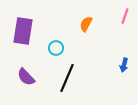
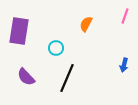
purple rectangle: moved 4 px left
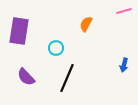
pink line: moved 1 px left, 5 px up; rotated 56 degrees clockwise
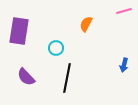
black line: rotated 12 degrees counterclockwise
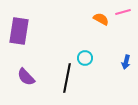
pink line: moved 1 px left, 1 px down
orange semicircle: moved 15 px right, 5 px up; rotated 91 degrees clockwise
cyan circle: moved 29 px right, 10 px down
blue arrow: moved 2 px right, 3 px up
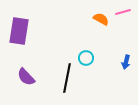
cyan circle: moved 1 px right
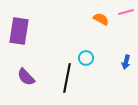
pink line: moved 3 px right
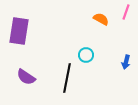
pink line: rotated 56 degrees counterclockwise
cyan circle: moved 3 px up
purple semicircle: rotated 12 degrees counterclockwise
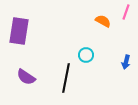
orange semicircle: moved 2 px right, 2 px down
black line: moved 1 px left
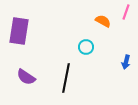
cyan circle: moved 8 px up
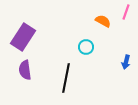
purple rectangle: moved 4 px right, 6 px down; rotated 24 degrees clockwise
purple semicircle: moved 1 px left, 7 px up; rotated 48 degrees clockwise
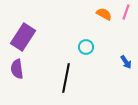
orange semicircle: moved 1 px right, 7 px up
blue arrow: rotated 48 degrees counterclockwise
purple semicircle: moved 8 px left, 1 px up
